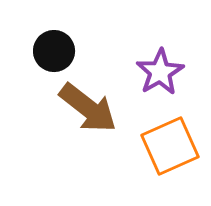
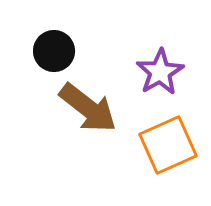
orange square: moved 2 px left, 1 px up
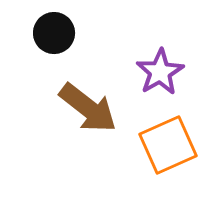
black circle: moved 18 px up
